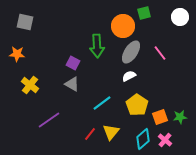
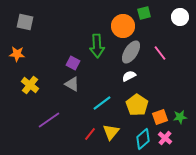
pink cross: moved 2 px up
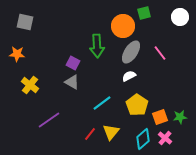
gray triangle: moved 2 px up
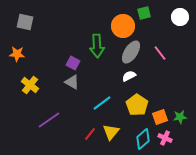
pink cross: rotated 16 degrees counterclockwise
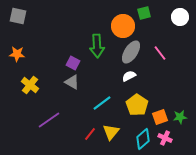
gray square: moved 7 px left, 6 px up
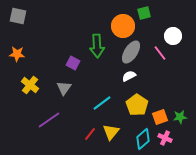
white circle: moved 7 px left, 19 px down
gray triangle: moved 8 px left, 6 px down; rotated 35 degrees clockwise
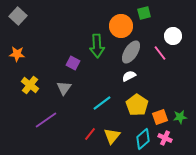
gray square: rotated 30 degrees clockwise
orange circle: moved 2 px left
purple line: moved 3 px left
yellow triangle: moved 1 px right, 4 px down
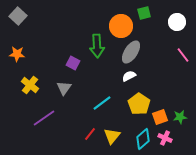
white circle: moved 4 px right, 14 px up
pink line: moved 23 px right, 2 px down
yellow pentagon: moved 2 px right, 1 px up
purple line: moved 2 px left, 2 px up
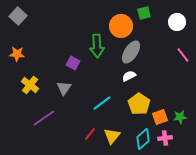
pink cross: rotated 32 degrees counterclockwise
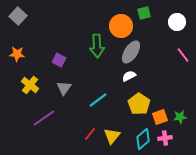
purple square: moved 14 px left, 3 px up
cyan line: moved 4 px left, 3 px up
